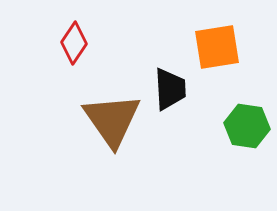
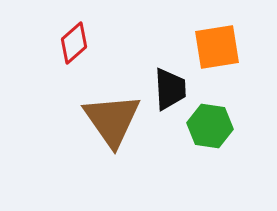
red diamond: rotated 15 degrees clockwise
green hexagon: moved 37 px left
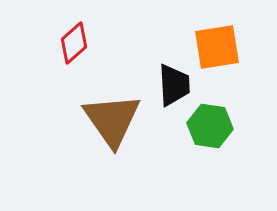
black trapezoid: moved 4 px right, 4 px up
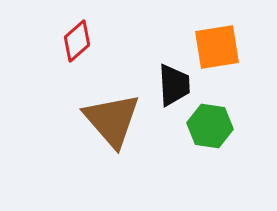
red diamond: moved 3 px right, 2 px up
brown triangle: rotated 6 degrees counterclockwise
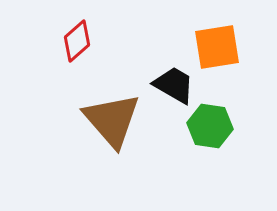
black trapezoid: rotated 57 degrees counterclockwise
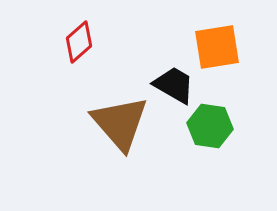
red diamond: moved 2 px right, 1 px down
brown triangle: moved 8 px right, 3 px down
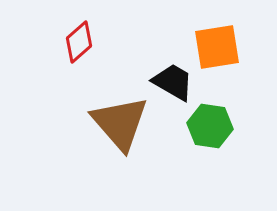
black trapezoid: moved 1 px left, 3 px up
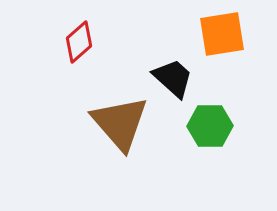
orange square: moved 5 px right, 13 px up
black trapezoid: moved 4 px up; rotated 12 degrees clockwise
green hexagon: rotated 9 degrees counterclockwise
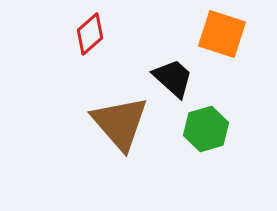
orange square: rotated 27 degrees clockwise
red diamond: moved 11 px right, 8 px up
green hexagon: moved 4 px left, 3 px down; rotated 15 degrees counterclockwise
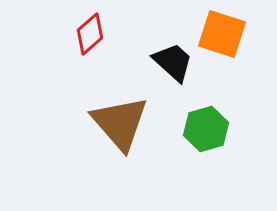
black trapezoid: moved 16 px up
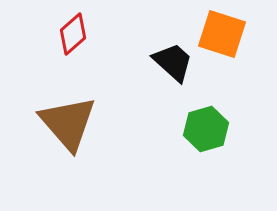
red diamond: moved 17 px left
brown triangle: moved 52 px left
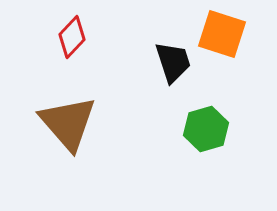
red diamond: moved 1 px left, 3 px down; rotated 6 degrees counterclockwise
black trapezoid: rotated 30 degrees clockwise
